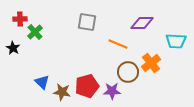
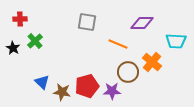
green cross: moved 9 px down
orange cross: moved 1 px right, 1 px up; rotated 12 degrees counterclockwise
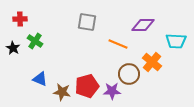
purple diamond: moved 1 px right, 2 px down
green cross: rotated 14 degrees counterclockwise
brown circle: moved 1 px right, 2 px down
blue triangle: moved 2 px left, 3 px up; rotated 21 degrees counterclockwise
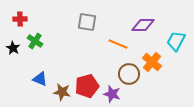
cyan trapezoid: rotated 115 degrees clockwise
purple star: moved 3 px down; rotated 18 degrees clockwise
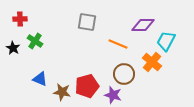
cyan trapezoid: moved 10 px left
brown circle: moved 5 px left
purple star: moved 1 px right, 1 px down
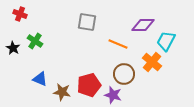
red cross: moved 5 px up; rotated 24 degrees clockwise
red pentagon: moved 2 px right, 1 px up
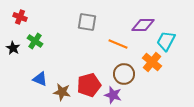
red cross: moved 3 px down
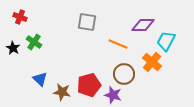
green cross: moved 1 px left, 1 px down
blue triangle: rotated 21 degrees clockwise
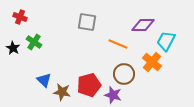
blue triangle: moved 4 px right, 1 px down
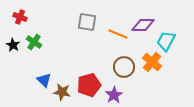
orange line: moved 10 px up
black star: moved 3 px up
brown circle: moved 7 px up
purple star: moved 1 px right; rotated 24 degrees clockwise
